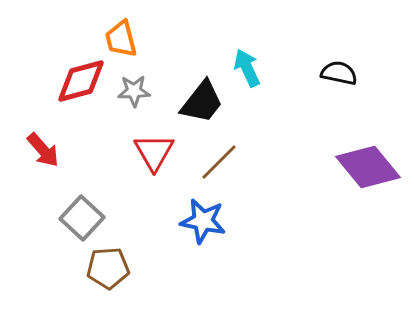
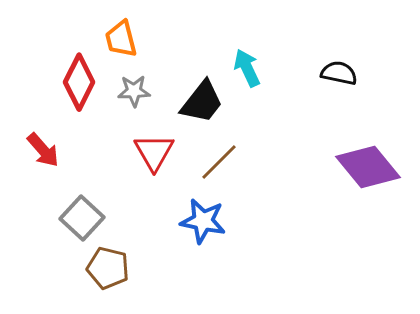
red diamond: moved 2 px left, 1 px down; rotated 48 degrees counterclockwise
brown pentagon: rotated 18 degrees clockwise
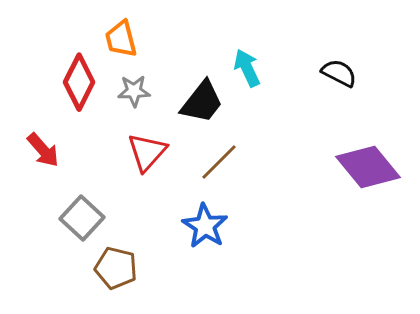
black semicircle: rotated 15 degrees clockwise
red triangle: moved 7 px left; rotated 12 degrees clockwise
blue star: moved 2 px right, 5 px down; rotated 21 degrees clockwise
brown pentagon: moved 8 px right
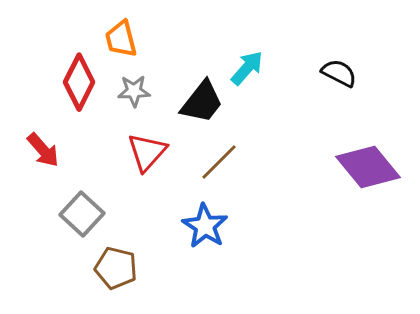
cyan arrow: rotated 66 degrees clockwise
gray square: moved 4 px up
